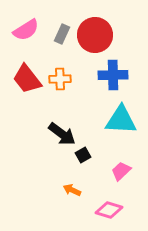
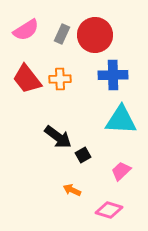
black arrow: moved 4 px left, 3 px down
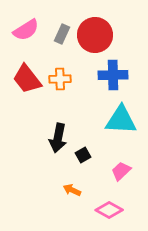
black arrow: moved 1 px down; rotated 64 degrees clockwise
pink diamond: rotated 12 degrees clockwise
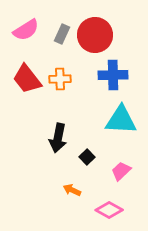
black square: moved 4 px right, 2 px down; rotated 14 degrees counterclockwise
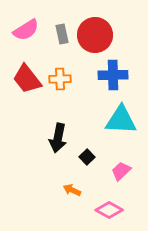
gray rectangle: rotated 36 degrees counterclockwise
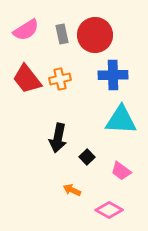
orange cross: rotated 10 degrees counterclockwise
pink trapezoid: rotated 100 degrees counterclockwise
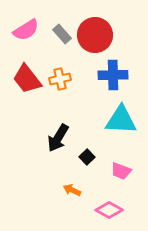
gray rectangle: rotated 30 degrees counterclockwise
black arrow: rotated 20 degrees clockwise
pink trapezoid: rotated 15 degrees counterclockwise
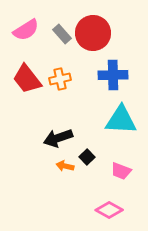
red circle: moved 2 px left, 2 px up
black arrow: rotated 40 degrees clockwise
orange arrow: moved 7 px left, 24 px up; rotated 12 degrees counterclockwise
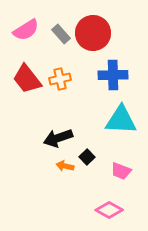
gray rectangle: moved 1 px left
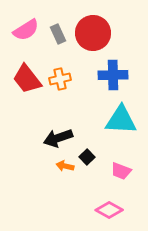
gray rectangle: moved 3 px left; rotated 18 degrees clockwise
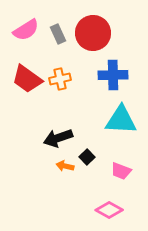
red trapezoid: rotated 16 degrees counterclockwise
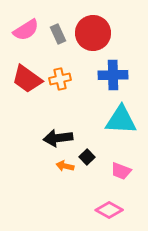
black arrow: rotated 12 degrees clockwise
